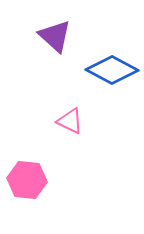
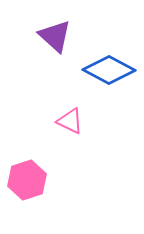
blue diamond: moved 3 px left
pink hexagon: rotated 24 degrees counterclockwise
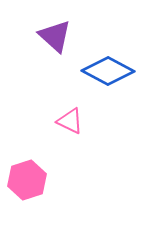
blue diamond: moved 1 px left, 1 px down
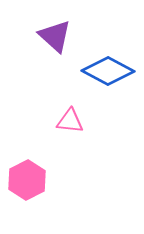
pink triangle: rotated 20 degrees counterclockwise
pink hexagon: rotated 9 degrees counterclockwise
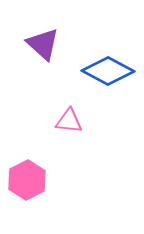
purple triangle: moved 12 px left, 8 px down
pink triangle: moved 1 px left
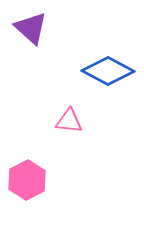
purple triangle: moved 12 px left, 16 px up
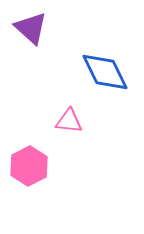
blue diamond: moved 3 px left, 1 px down; rotated 36 degrees clockwise
pink hexagon: moved 2 px right, 14 px up
